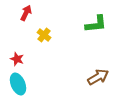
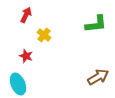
red arrow: moved 2 px down
red star: moved 9 px right, 3 px up
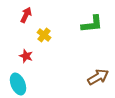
green L-shape: moved 4 px left
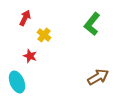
red arrow: moved 1 px left, 3 px down
green L-shape: rotated 135 degrees clockwise
red star: moved 4 px right
cyan ellipse: moved 1 px left, 2 px up
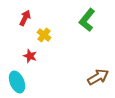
green L-shape: moved 5 px left, 4 px up
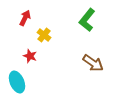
brown arrow: moved 5 px left, 14 px up; rotated 65 degrees clockwise
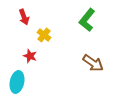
red arrow: moved 1 px left, 1 px up; rotated 133 degrees clockwise
cyan ellipse: rotated 35 degrees clockwise
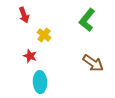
red arrow: moved 2 px up
cyan ellipse: moved 23 px right; rotated 15 degrees counterclockwise
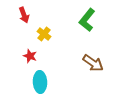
yellow cross: moved 1 px up
